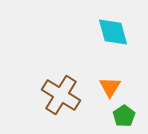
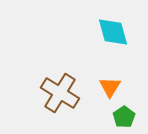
brown cross: moved 1 px left, 2 px up
green pentagon: moved 1 px down
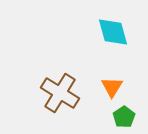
orange triangle: moved 2 px right
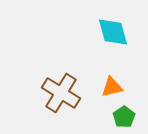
orange triangle: rotated 45 degrees clockwise
brown cross: moved 1 px right
